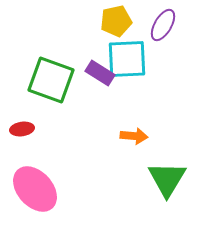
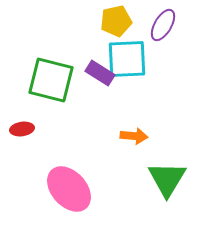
green square: rotated 6 degrees counterclockwise
pink ellipse: moved 34 px right
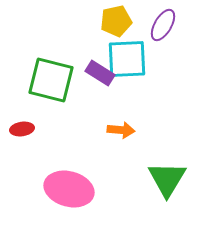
orange arrow: moved 13 px left, 6 px up
pink ellipse: rotated 33 degrees counterclockwise
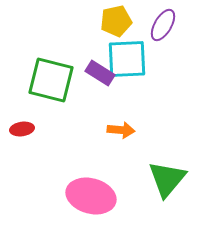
green triangle: rotated 9 degrees clockwise
pink ellipse: moved 22 px right, 7 px down
